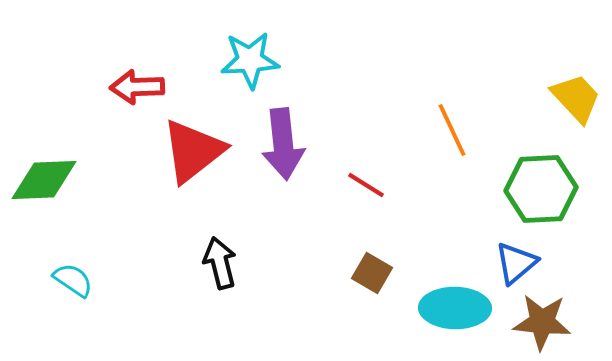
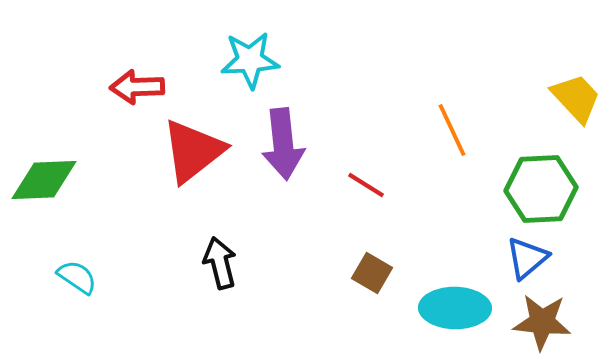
blue triangle: moved 11 px right, 5 px up
cyan semicircle: moved 4 px right, 3 px up
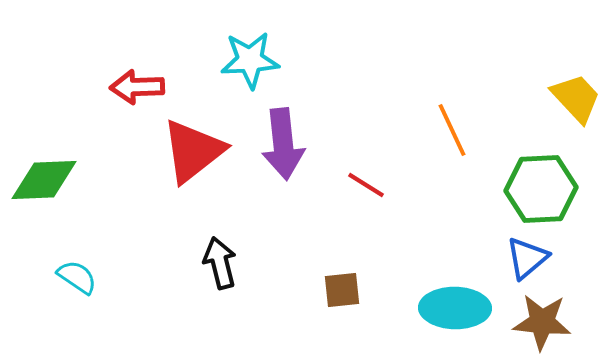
brown square: moved 30 px left, 17 px down; rotated 36 degrees counterclockwise
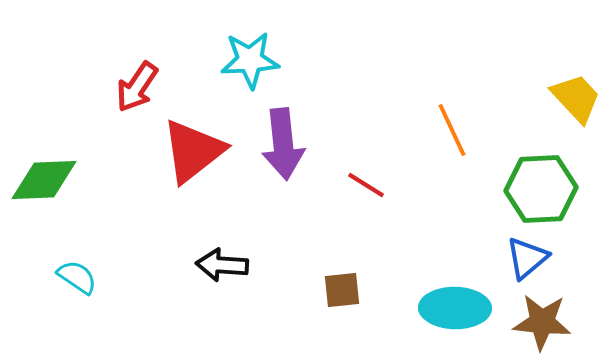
red arrow: rotated 54 degrees counterclockwise
black arrow: moved 2 px right, 2 px down; rotated 72 degrees counterclockwise
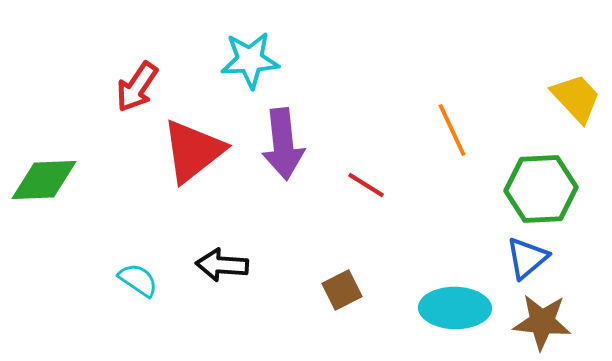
cyan semicircle: moved 61 px right, 3 px down
brown square: rotated 21 degrees counterclockwise
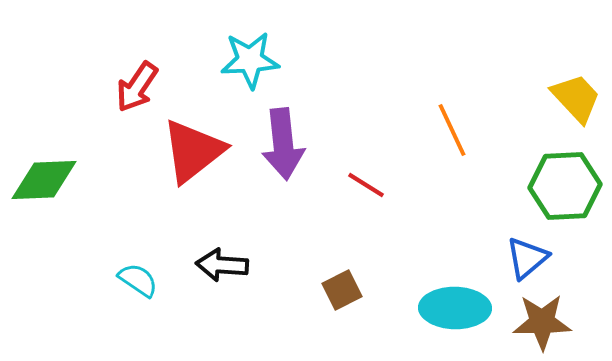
green hexagon: moved 24 px right, 3 px up
brown star: rotated 6 degrees counterclockwise
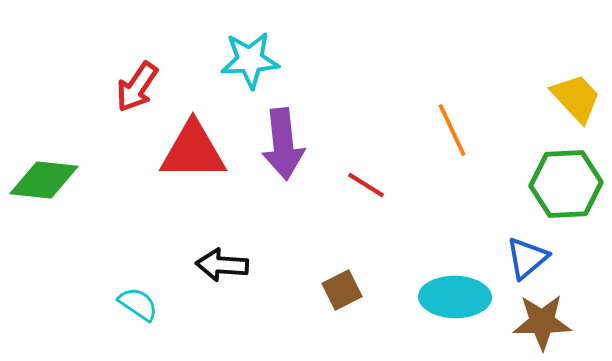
red triangle: rotated 38 degrees clockwise
green diamond: rotated 8 degrees clockwise
green hexagon: moved 1 px right, 2 px up
cyan semicircle: moved 24 px down
cyan ellipse: moved 11 px up
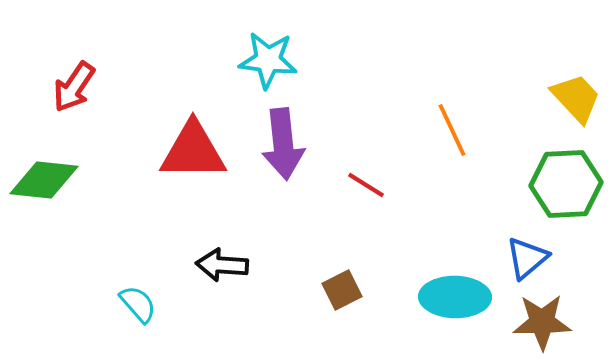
cyan star: moved 18 px right; rotated 10 degrees clockwise
red arrow: moved 63 px left
cyan semicircle: rotated 15 degrees clockwise
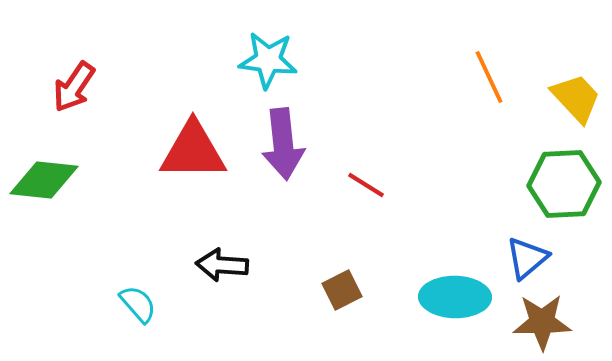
orange line: moved 37 px right, 53 px up
green hexagon: moved 2 px left
